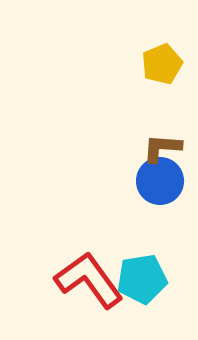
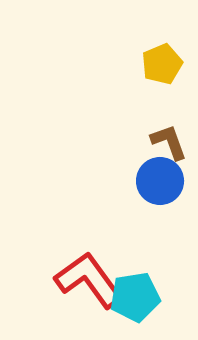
brown L-shape: moved 7 px right, 6 px up; rotated 66 degrees clockwise
cyan pentagon: moved 7 px left, 18 px down
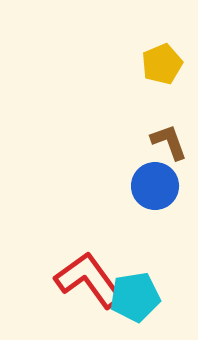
blue circle: moved 5 px left, 5 px down
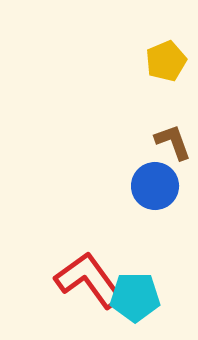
yellow pentagon: moved 4 px right, 3 px up
brown L-shape: moved 4 px right
cyan pentagon: rotated 9 degrees clockwise
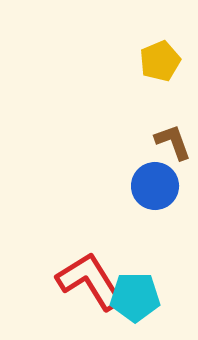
yellow pentagon: moved 6 px left
red L-shape: moved 1 px right, 1 px down; rotated 4 degrees clockwise
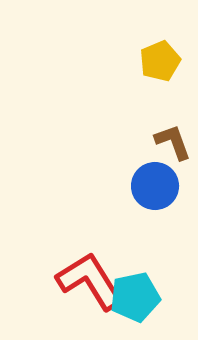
cyan pentagon: rotated 12 degrees counterclockwise
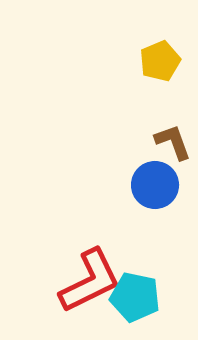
blue circle: moved 1 px up
red L-shape: rotated 96 degrees clockwise
cyan pentagon: rotated 24 degrees clockwise
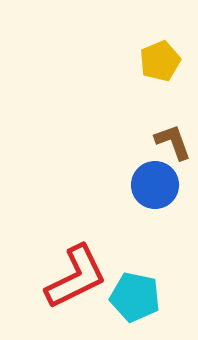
red L-shape: moved 14 px left, 4 px up
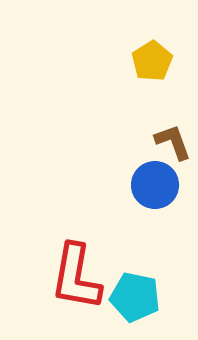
yellow pentagon: moved 8 px left; rotated 9 degrees counterclockwise
red L-shape: rotated 126 degrees clockwise
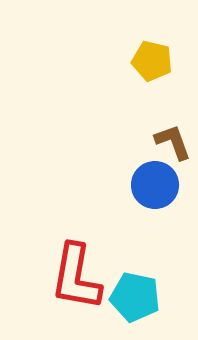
yellow pentagon: rotated 27 degrees counterclockwise
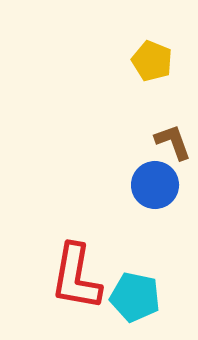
yellow pentagon: rotated 9 degrees clockwise
